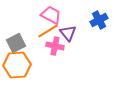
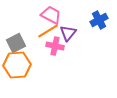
purple triangle: rotated 18 degrees clockwise
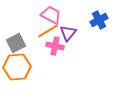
orange hexagon: moved 2 px down
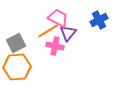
pink trapezoid: moved 7 px right, 3 px down
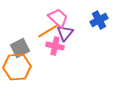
pink trapezoid: rotated 15 degrees clockwise
purple triangle: moved 3 px left
gray square: moved 4 px right, 5 px down
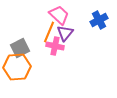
pink trapezoid: moved 1 px right, 3 px up
orange line: moved 1 px right, 1 px down; rotated 35 degrees counterclockwise
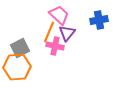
blue cross: rotated 18 degrees clockwise
purple triangle: moved 2 px right
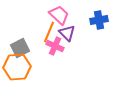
purple triangle: rotated 24 degrees counterclockwise
pink cross: rotated 12 degrees clockwise
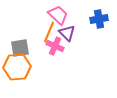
pink trapezoid: moved 1 px left
blue cross: moved 1 px up
gray square: rotated 18 degrees clockwise
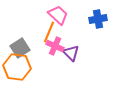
blue cross: moved 1 px left
purple triangle: moved 4 px right, 20 px down
gray square: rotated 24 degrees counterclockwise
orange hexagon: rotated 12 degrees clockwise
